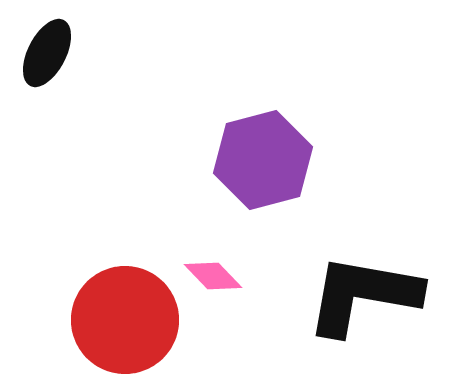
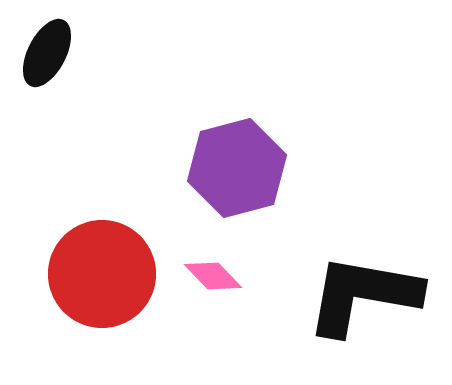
purple hexagon: moved 26 px left, 8 px down
red circle: moved 23 px left, 46 px up
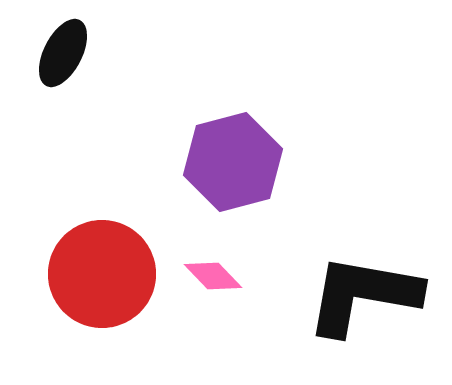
black ellipse: moved 16 px right
purple hexagon: moved 4 px left, 6 px up
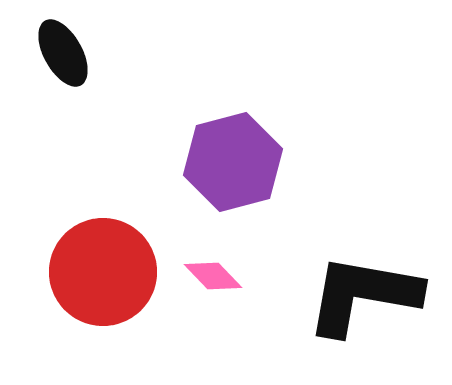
black ellipse: rotated 56 degrees counterclockwise
red circle: moved 1 px right, 2 px up
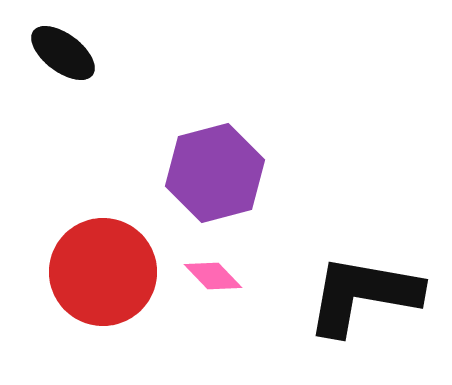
black ellipse: rotated 24 degrees counterclockwise
purple hexagon: moved 18 px left, 11 px down
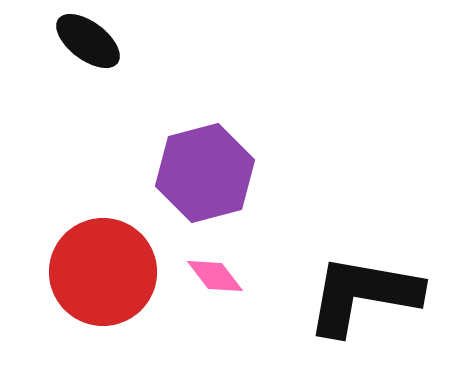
black ellipse: moved 25 px right, 12 px up
purple hexagon: moved 10 px left
pink diamond: moved 2 px right; rotated 6 degrees clockwise
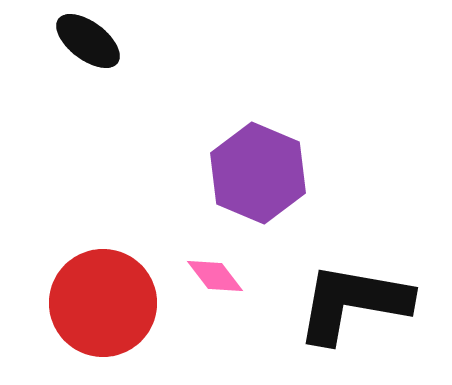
purple hexagon: moved 53 px right; rotated 22 degrees counterclockwise
red circle: moved 31 px down
black L-shape: moved 10 px left, 8 px down
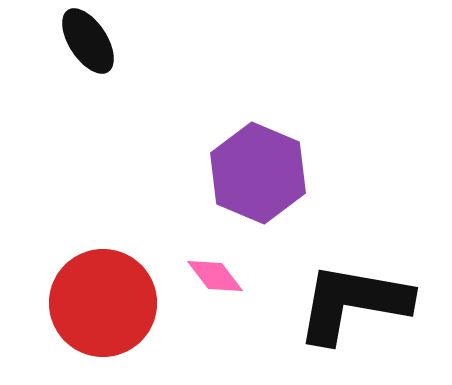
black ellipse: rotated 20 degrees clockwise
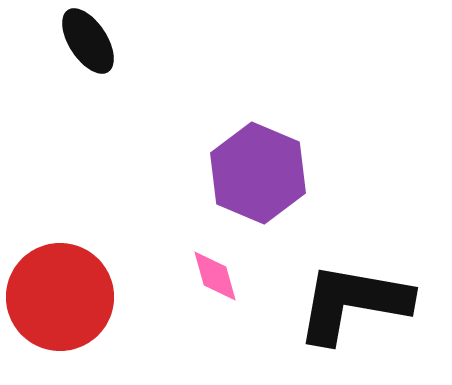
pink diamond: rotated 22 degrees clockwise
red circle: moved 43 px left, 6 px up
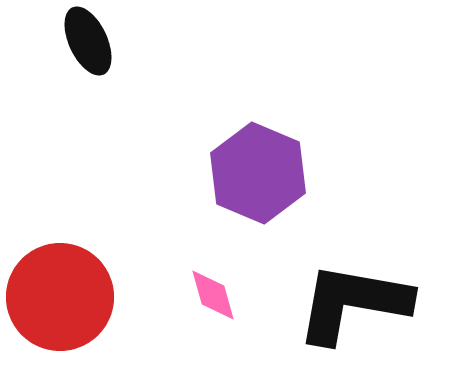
black ellipse: rotated 8 degrees clockwise
pink diamond: moved 2 px left, 19 px down
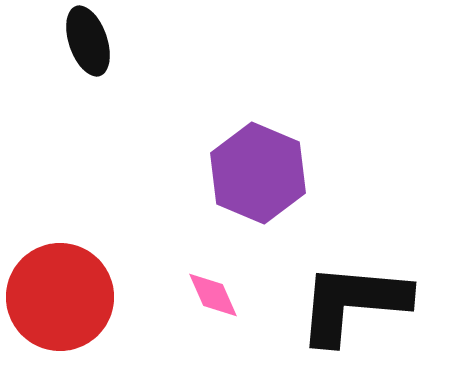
black ellipse: rotated 6 degrees clockwise
pink diamond: rotated 8 degrees counterclockwise
black L-shape: rotated 5 degrees counterclockwise
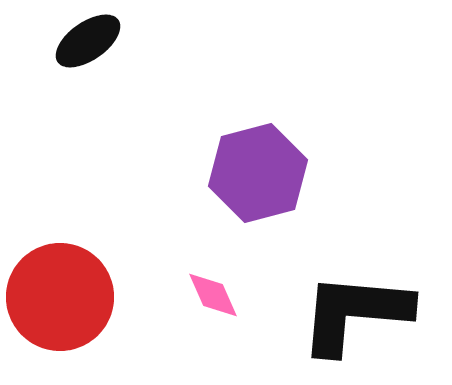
black ellipse: rotated 74 degrees clockwise
purple hexagon: rotated 22 degrees clockwise
black L-shape: moved 2 px right, 10 px down
